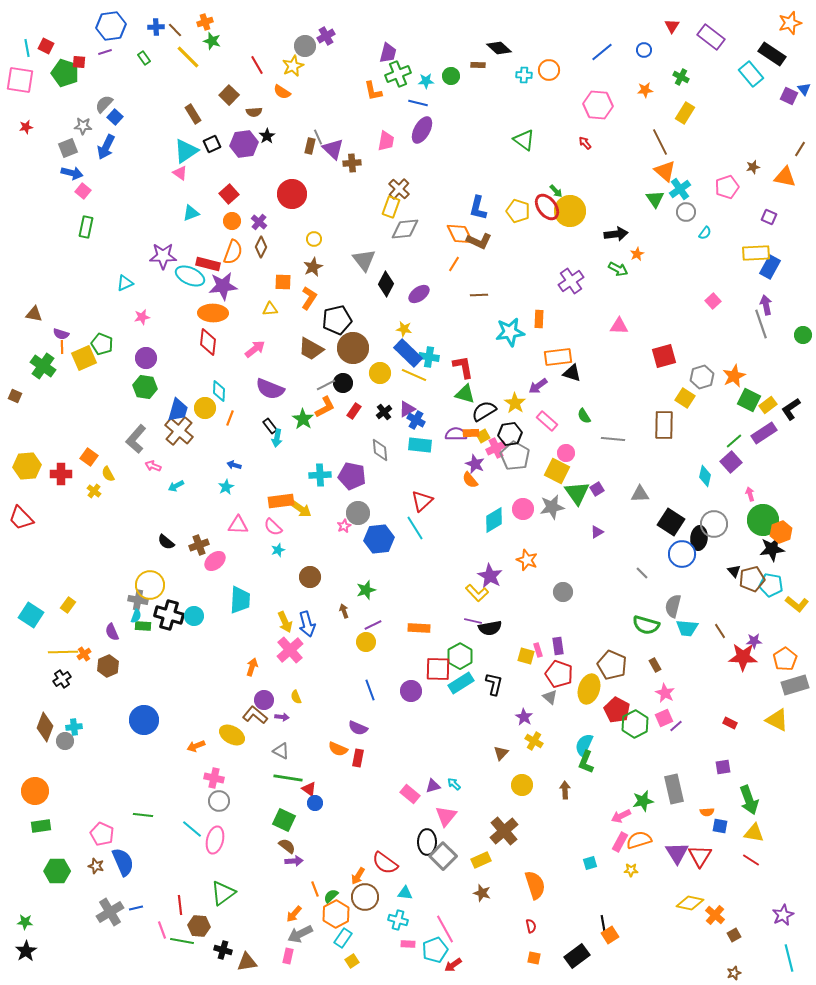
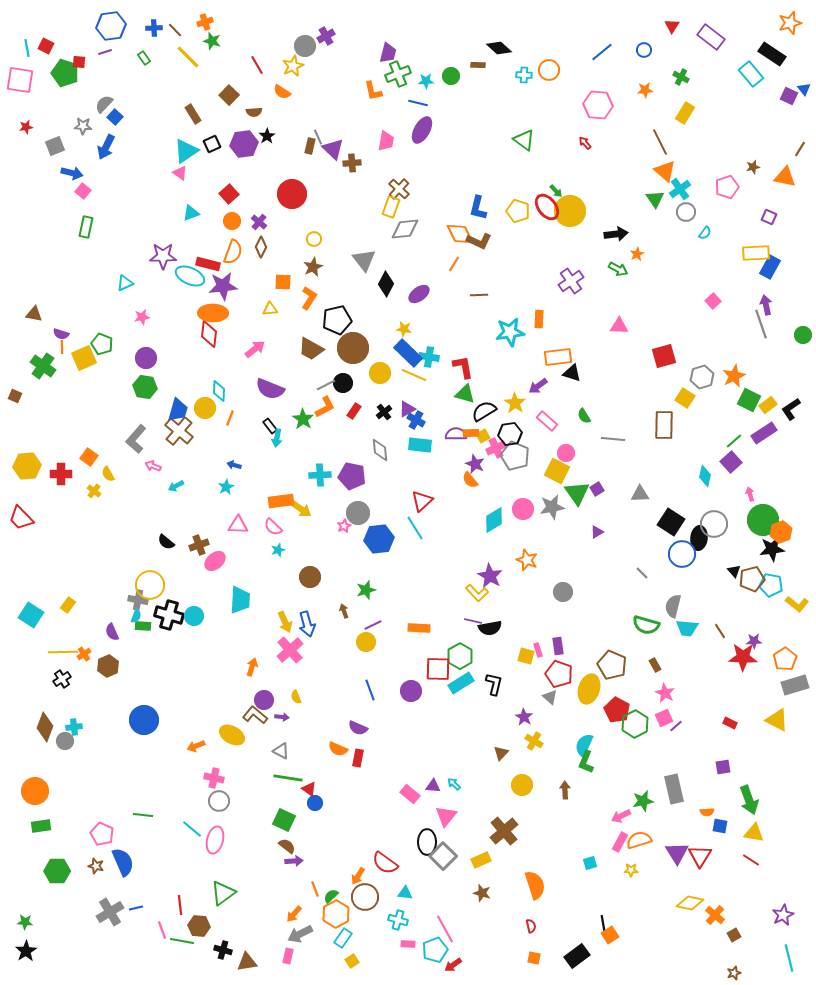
blue cross at (156, 27): moved 2 px left, 1 px down
gray square at (68, 148): moved 13 px left, 2 px up
red diamond at (208, 342): moved 1 px right, 8 px up
gray pentagon at (515, 456): rotated 8 degrees counterclockwise
purple triangle at (433, 786): rotated 21 degrees clockwise
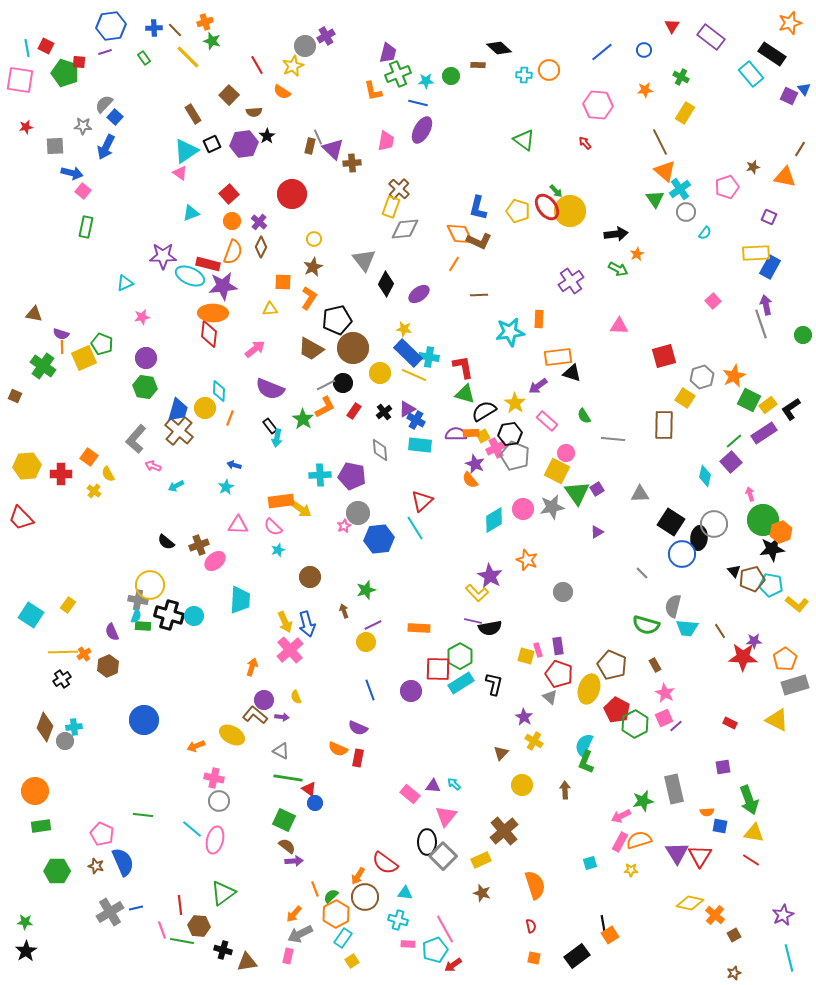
gray square at (55, 146): rotated 18 degrees clockwise
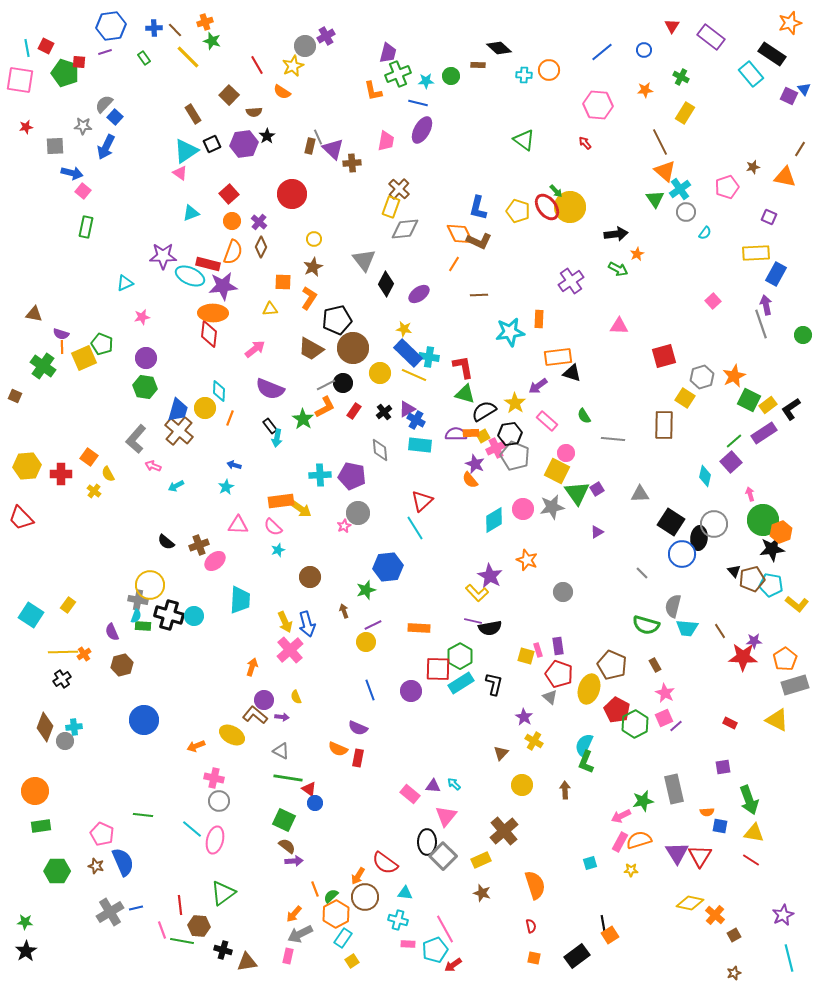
yellow circle at (570, 211): moved 4 px up
blue rectangle at (770, 267): moved 6 px right, 7 px down
blue hexagon at (379, 539): moved 9 px right, 28 px down
brown hexagon at (108, 666): moved 14 px right, 1 px up; rotated 10 degrees clockwise
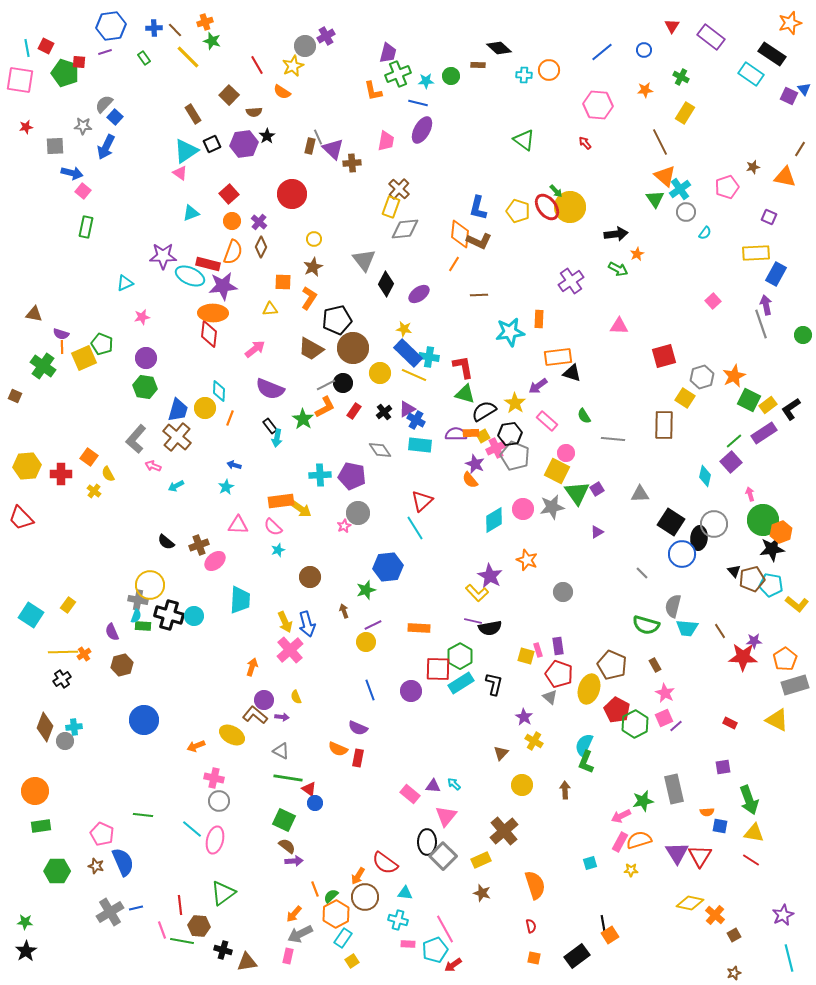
cyan rectangle at (751, 74): rotated 15 degrees counterclockwise
orange triangle at (665, 171): moved 5 px down
orange diamond at (460, 234): rotated 32 degrees clockwise
brown cross at (179, 431): moved 2 px left, 6 px down
gray diamond at (380, 450): rotated 30 degrees counterclockwise
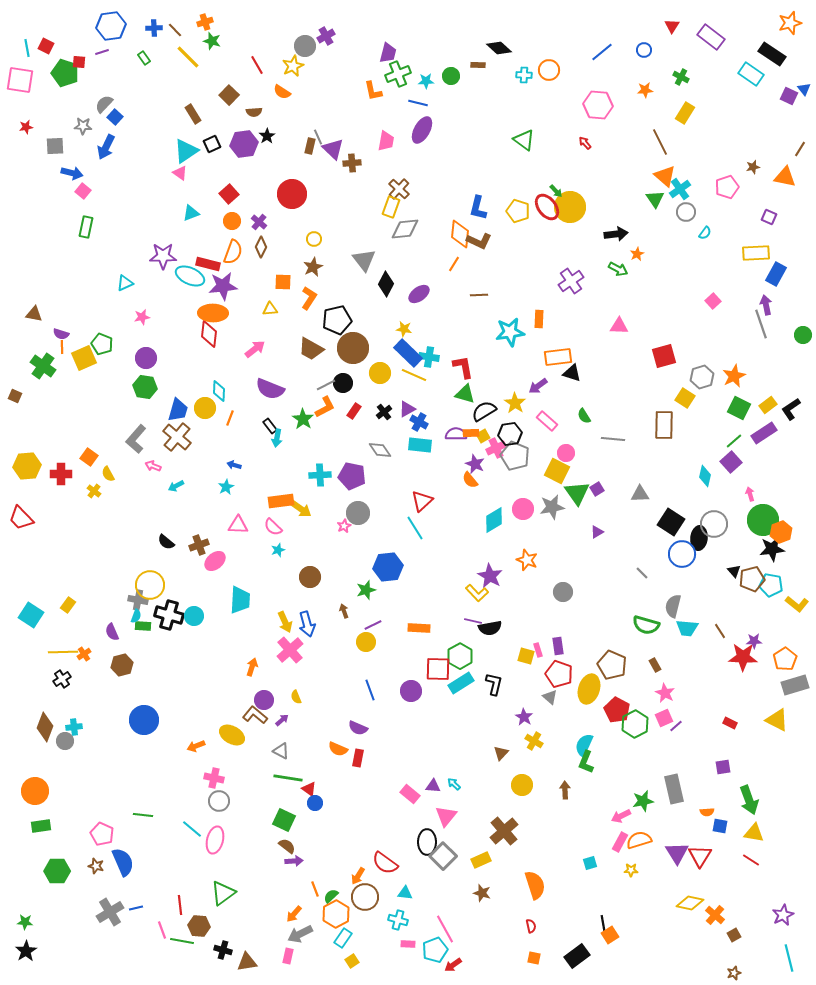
purple line at (105, 52): moved 3 px left
green square at (749, 400): moved 10 px left, 8 px down
blue cross at (416, 420): moved 3 px right, 2 px down
purple arrow at (282, 717): moved 3 px down; rotated 48 degrees counterclockwise
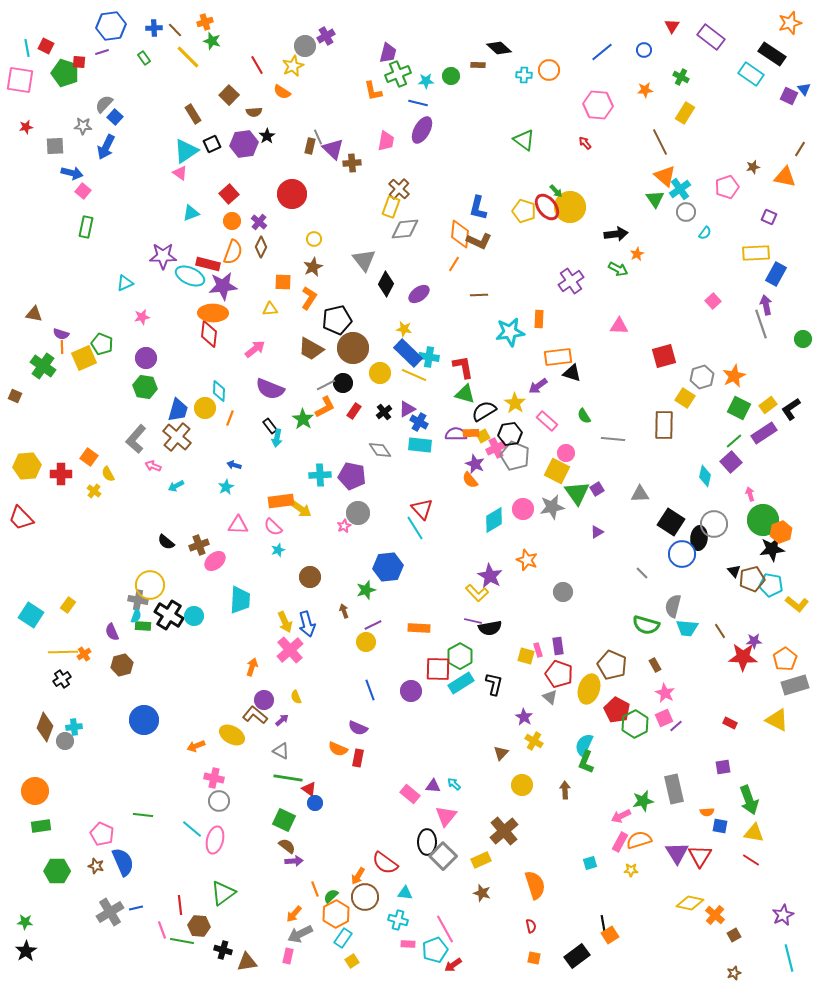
yellow pentagon at (518, 211): moved 6 px right
green circle at (803, 335): moved 4 px down
red triangle at (422, 501): moved 8 px down; rotated 30 degrees counterclockwise
black cross at (169, 615): rotated 16 degrees clockwise
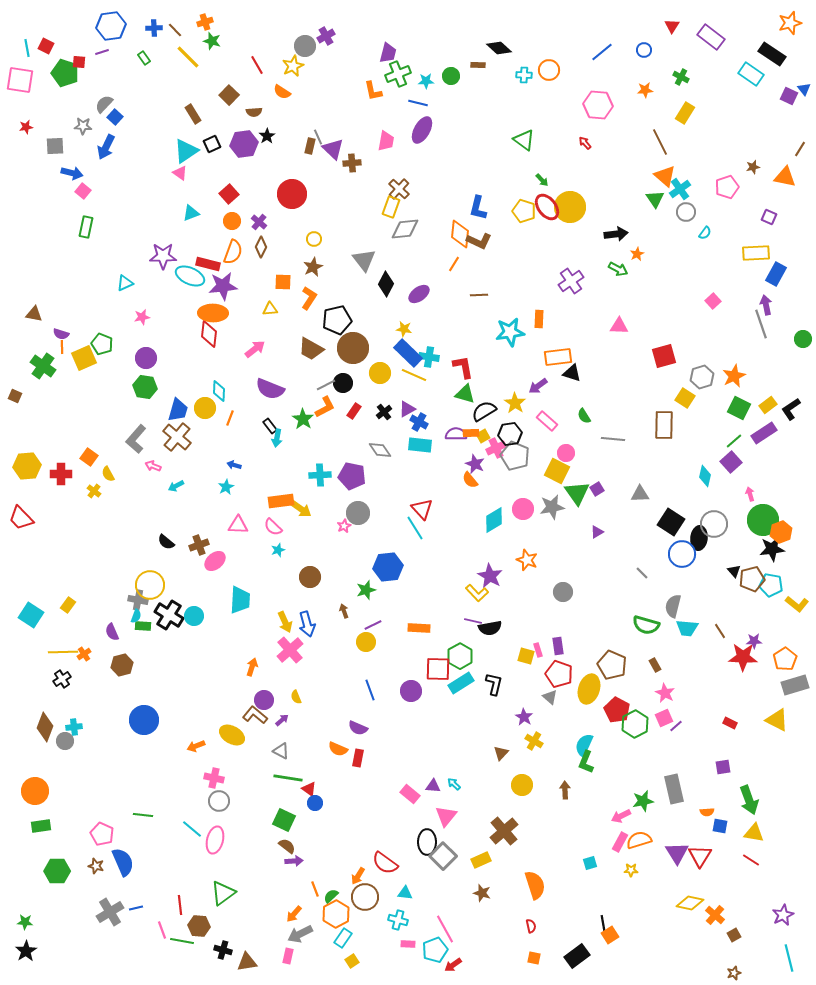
green arrow at (556, 191): moved 14 px left, 11 px up
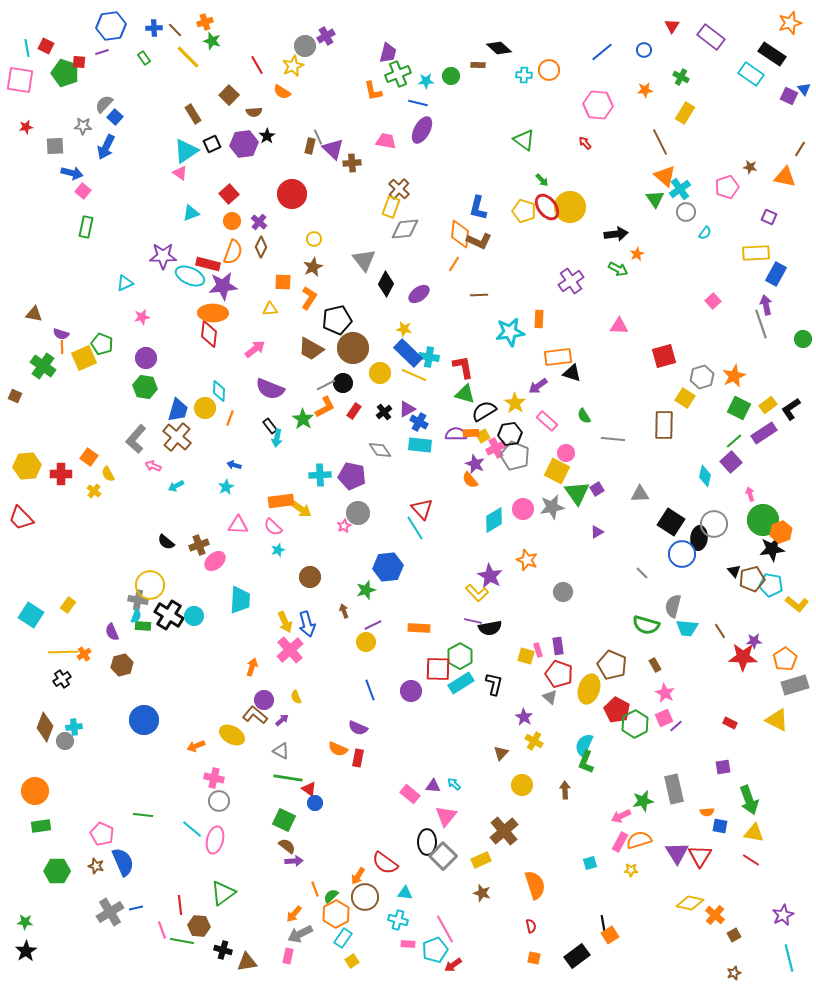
pink trapezoid at (386, 141): rotated 90 degrees counterclockwise
brown star at (753, 167): moved 3 px left; rotated 24 degrees clockwise
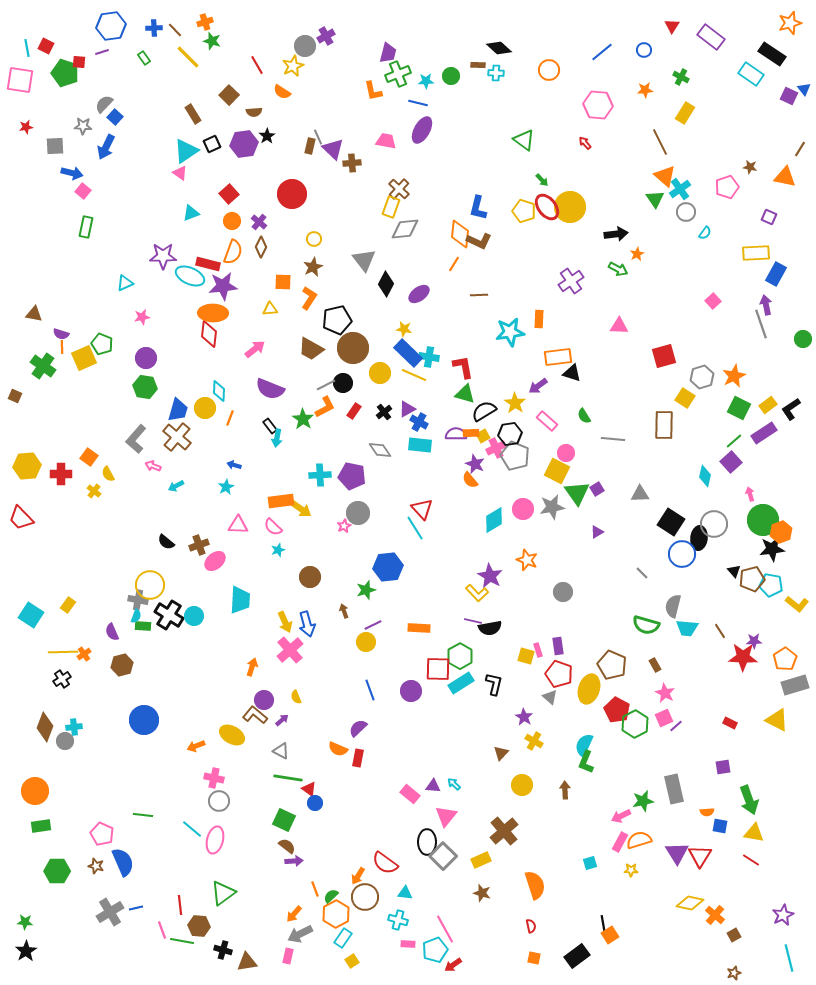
cyan cross at (524, 75): moved 28 px left, 2 px up
purple semicircle at (358, 728): rotated 114 degrees clockwise
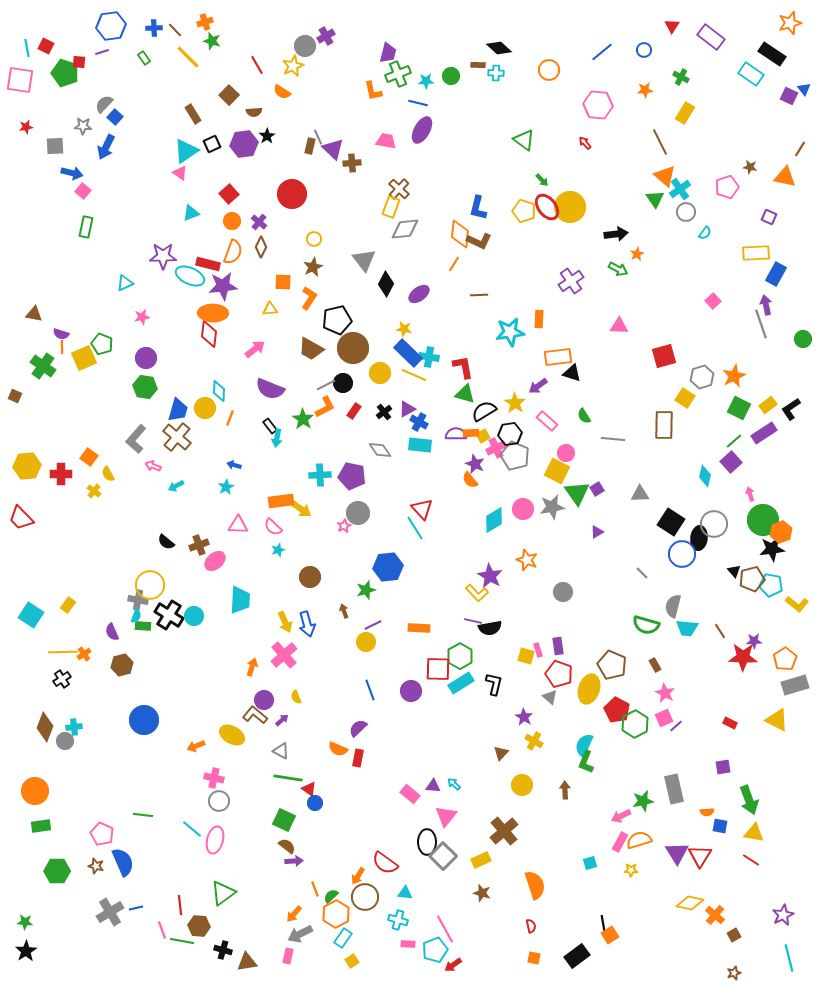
pink cross at (290, 650): moved 6 px left, 5 px down
